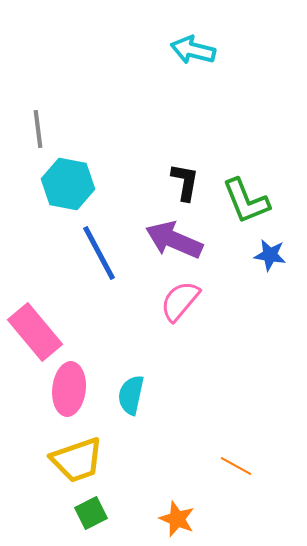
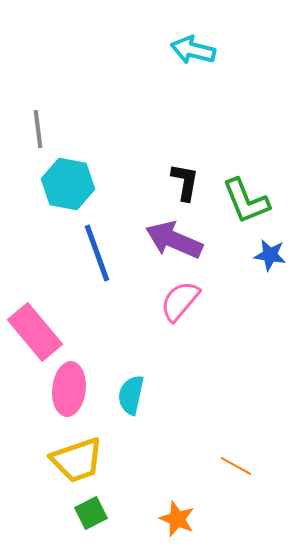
blue line: moved 2 px left; rotated 8 degrees clockwise
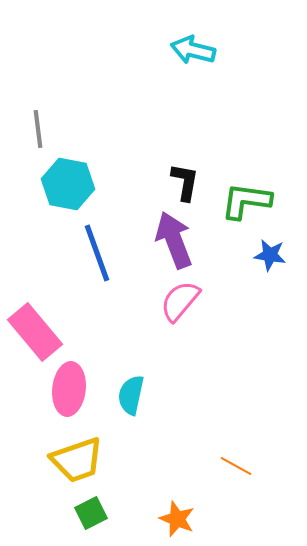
green L-shape: rotated 120 degrees clockwise
purple arrow: rotated 46 degrees clockwise
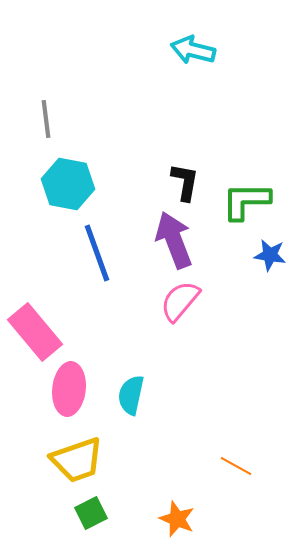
gray line: moved 8 px right, 10 px up
green L-shape: rotated 8 degrees counterclockwise
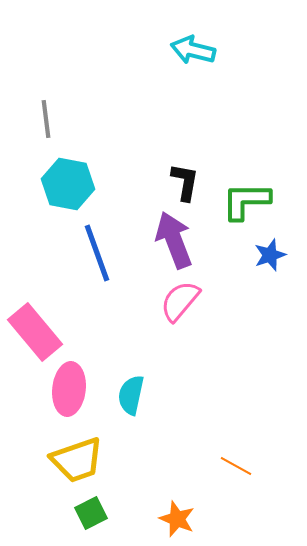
blue star: rotated 28 degrees counterclockwise
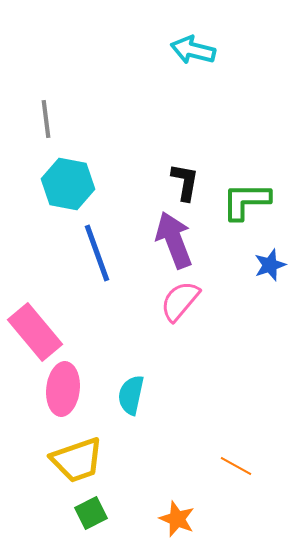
blue star: moved 10 px down
pink ellipse: moved 6 px left
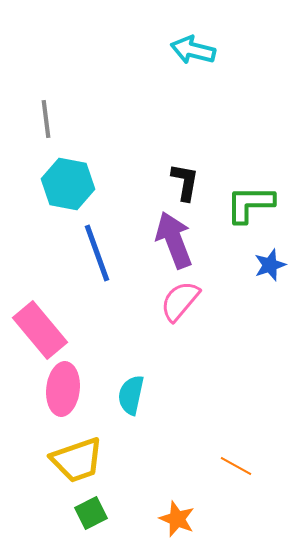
green L-shape: moved 4 px right, 3 px down
pink rectangle: moved 5 px right, 2 px up
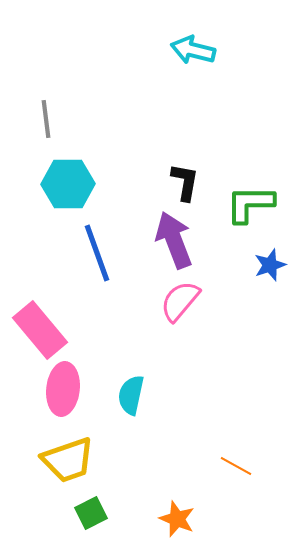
cyan hexagon: rotated 12 degrees counterclockwise
yellow trapezoid: moved 9 px left
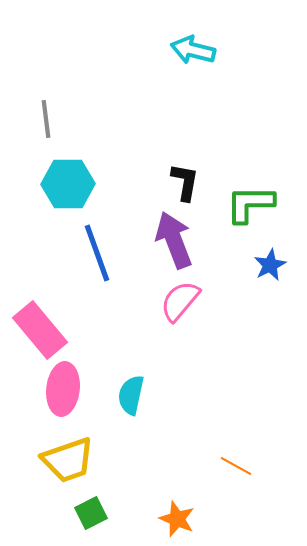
blue star: rotated 8 degrees counterclockwise
